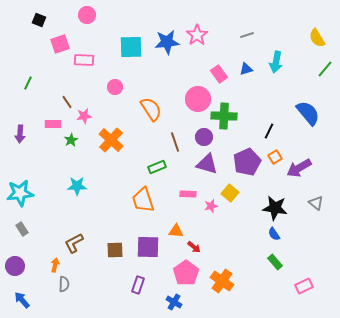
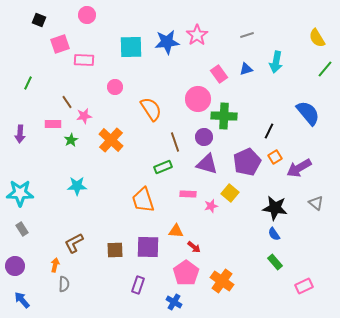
green rectangle at (157, 167): moved 6 px right
cyan star at (20, 193): rotated 8 degrees clockwise
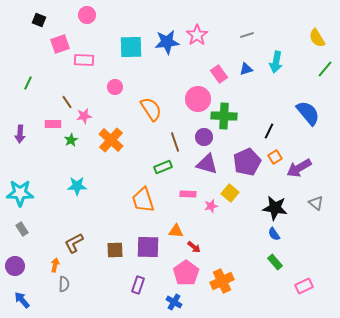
orange cross at (222, 281): rotated 30 degrees clockwise
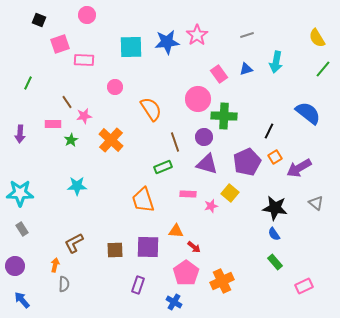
green line at (325, 69): moved 2 px left
blue semicircle at (308, 113): rotated 12 degrees counterclockwise
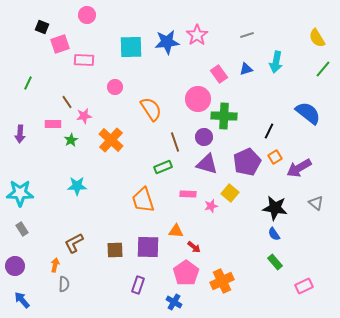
black square at (39, 20): moved 3 px right, 7 px down
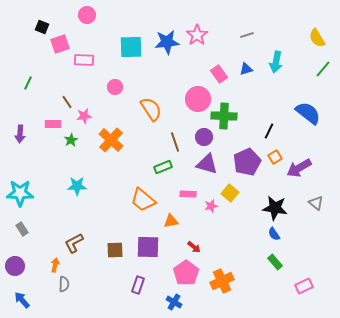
orange trapezoid at (143, 200): rotated 32 degrees counterclockwise
orange triangle at (176, 231): moved 5 px left, 10 px up; rotated 14 degrees counterclockwise
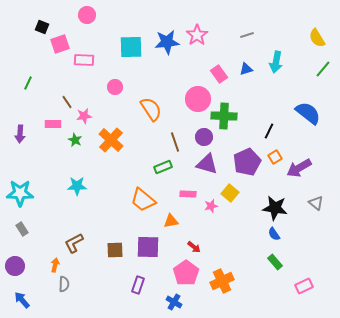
green star at (71, 140): moved 4 px right; rotated 16 degrees counterclockwise
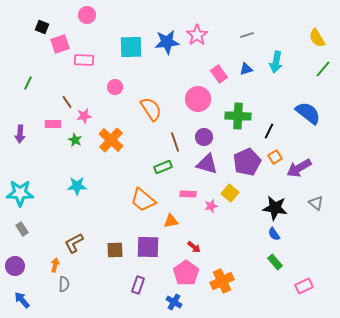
green cross at (224, 116): moved 14 px right
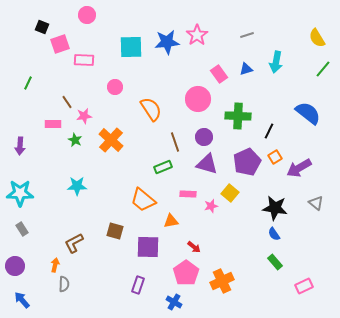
purple arrow at (20, 134): moved 12 px down
brown square at (115, 250): moved 19 px up; rotated 18 degrees clockwise
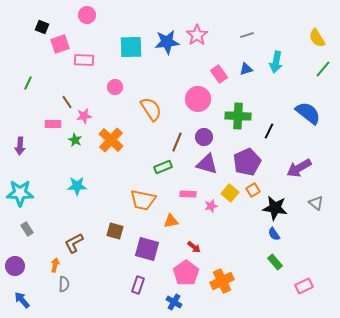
brown line at (175, 142): moved 2 px right; rotated 42 degrees clockwise
orange square at (275, 157): moved 22 px left, 33 px down
orange trapezoid at (143, 200): rotated 28 degrees counterclockwise
gray rectangle at (22, 229): moved 5 px right
purple square at (148, 247): moved 1 px left, 2 px down; rotated 15 degrees clockwise
